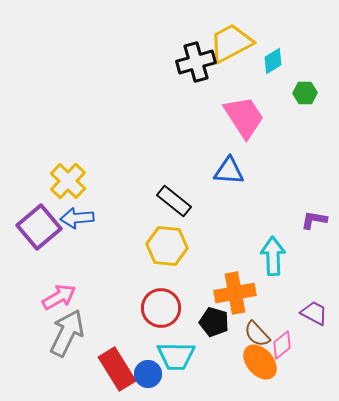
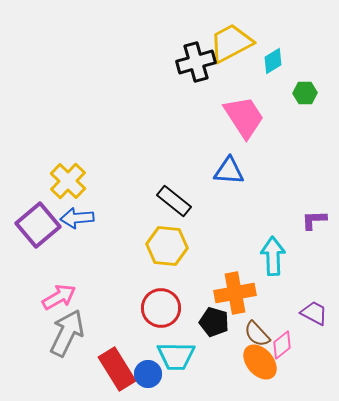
purple L-shape: rotated 12 degrees counterclockwise
purple square: moved 1 px left, 2 px up
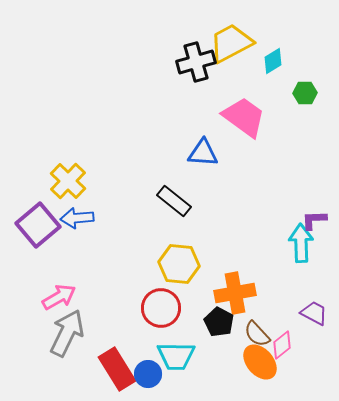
pink trapezoid: rotated 21 degrees counterclockwise
blue triangle: moved 26 px left, 18 px up
yellow hexagon: moved 12 px right, 18 px down
cyan arrow: moved 28 px right, 13 px up
black pentagon: moved 5 px right; rotated 12 degrees clockwise
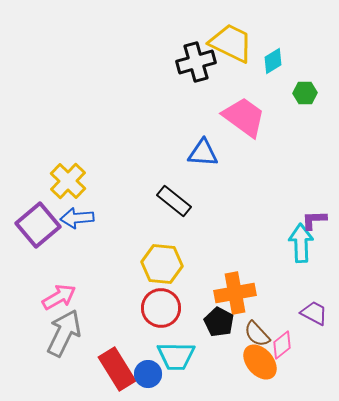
yellow trapezoid: rotated 54 degrees clockwise
yellow hexagon: moved 17 px left
gray arrow: moved 3 px left
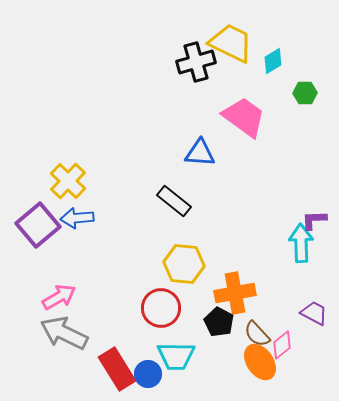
blue triangle: moved 3 px left
yellow hexagon: moved 22 px right
gray arrow: rotated 90 degrees counterclockwise
orange ellipse: rotated 6 degrees clockwise
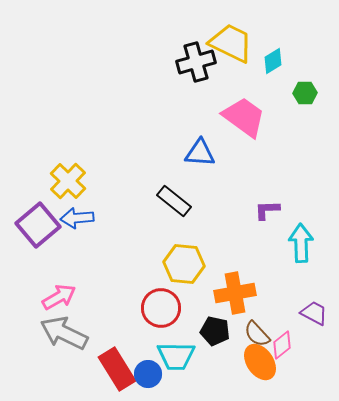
purple L-shape: moved 47 px left, 10 px up
black pentagon: moved 4 px left, 9 px down; rotated 16 degrees counterclockwise
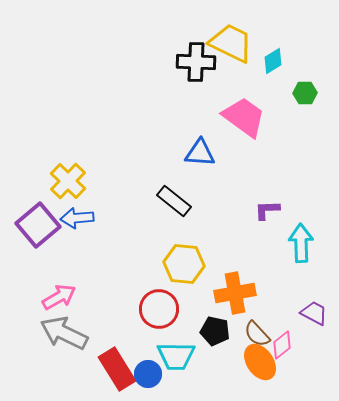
black cross: rotated 18 degrees clockwise
red circle: moved 2 px left, 1 px down
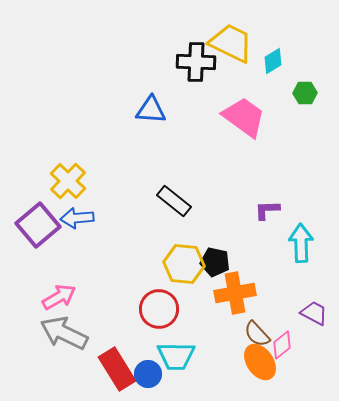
blue triangle: moved 49 px left, 43 px up
black pentagon: moved 69 px up
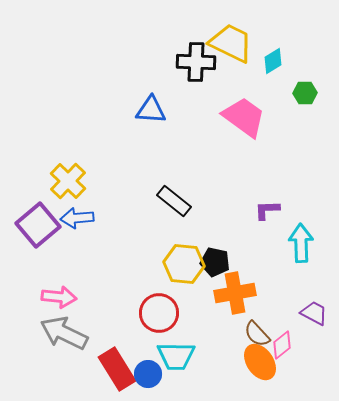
pink arrow: rotated 36 degrees clockwise
red circle: moved 4 px down
